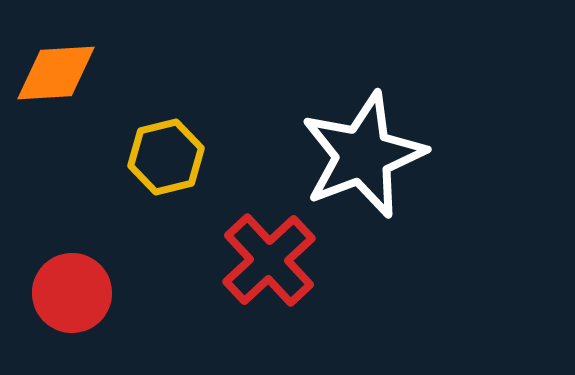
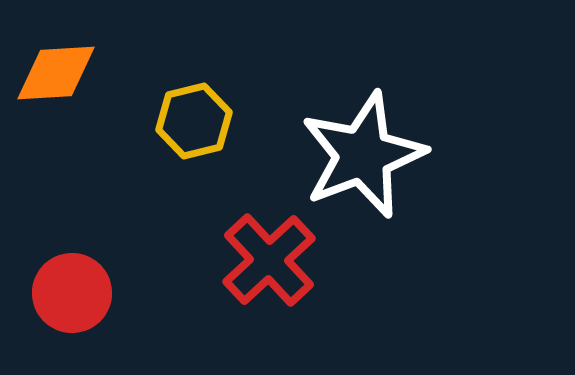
yellow hexagon: moved 28 px right, 36 px up
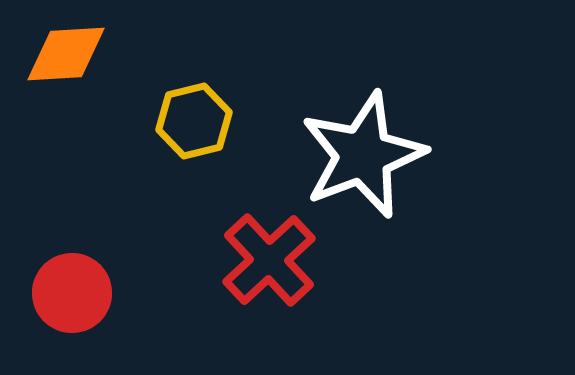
orange diamond: moved 10 px right, 19 px up
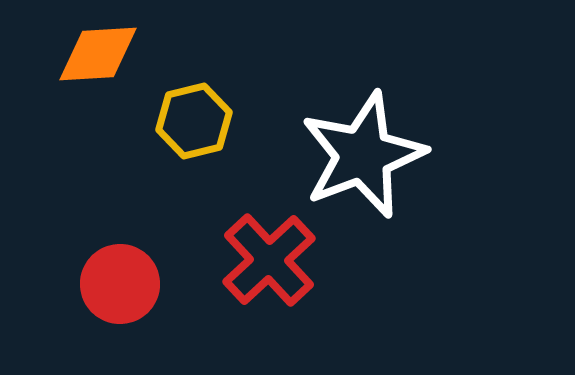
orange diamond: moved 32 px right
red circle: moved 48 px right, 9 px up
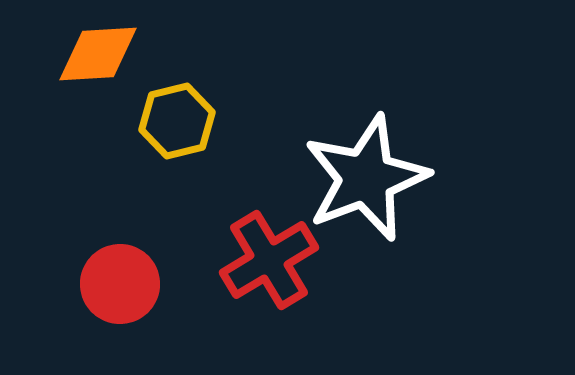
yellow hexagon: moved 17 px left
white star: moved 3 px right, 23 px down
red cross: rotated 12 degrees clockwise
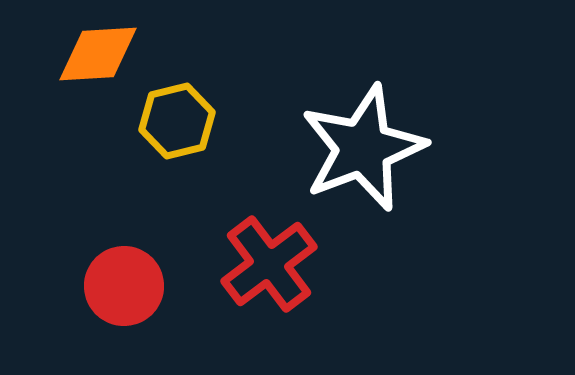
white star: moved 3 px left, 30 px up
red cross: moved 4 px down; rotated 6 degrees counterclockwise
red circle: moved 4 px right, 2 px down
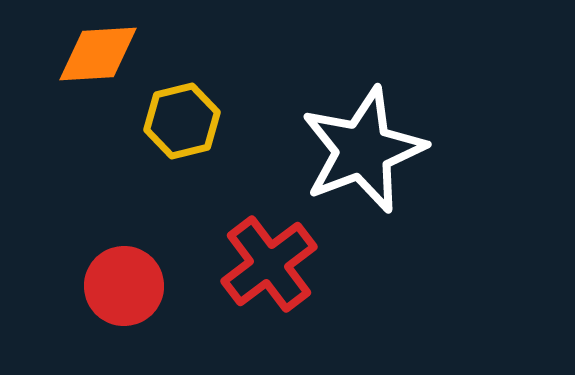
yellow hexagon: moved 5 px right
white star: moved 2 px down
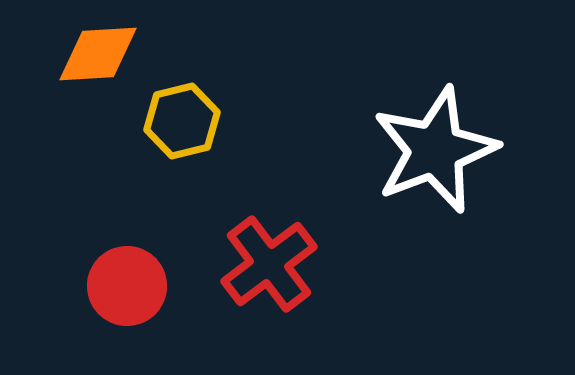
white star: moved 72 px right
red circle: moved 3 px right
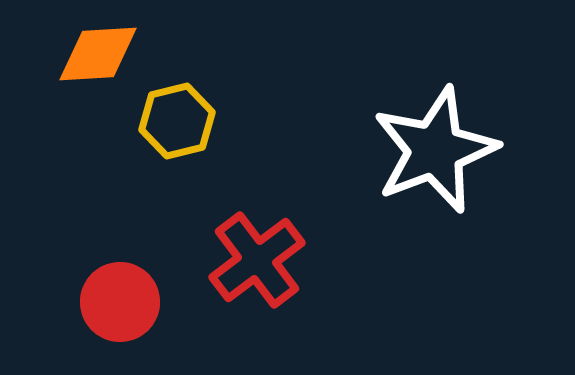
yellow hexagon: moved 5 px left
red cross: moved 12 px left, 4 px up
red circle: moved 7 px left, 16 px down
